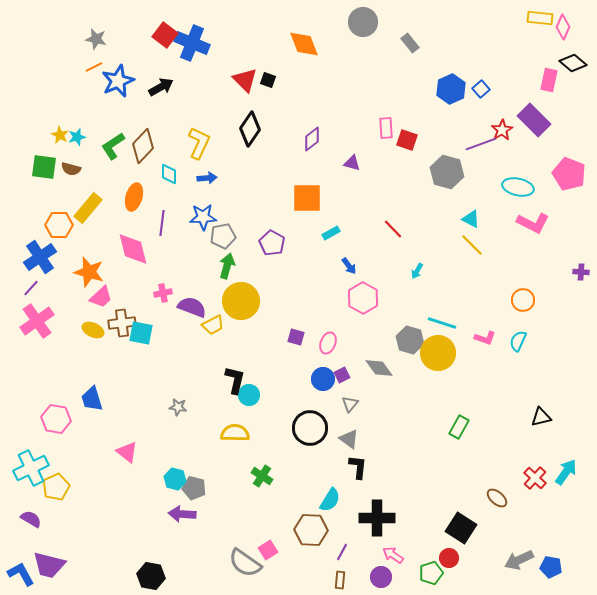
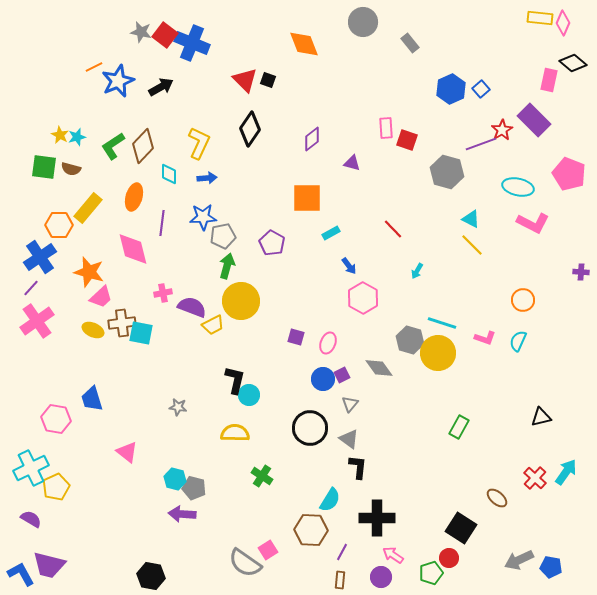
pink diamond at (563, 27): moved 4 px up
gray star at (96, 39): moved 45 px right, 7 px up
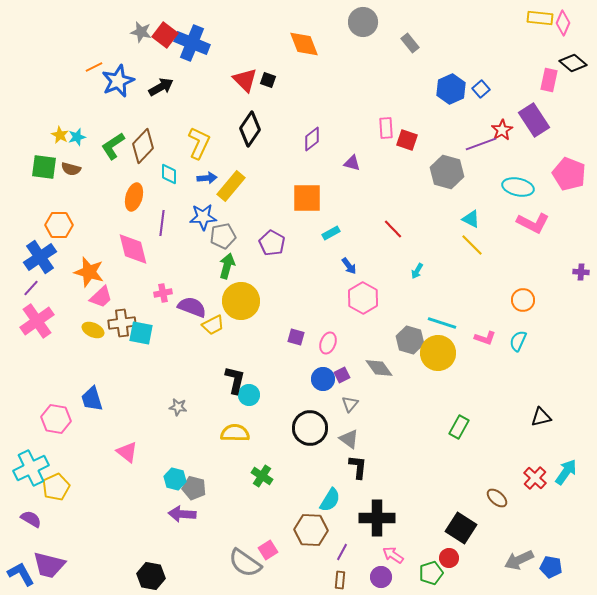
purple rectangle at (534, 120): rotated 12 degrees clockwise
yellow rectangle at (88, 208): moved 143 px right, 22 px up
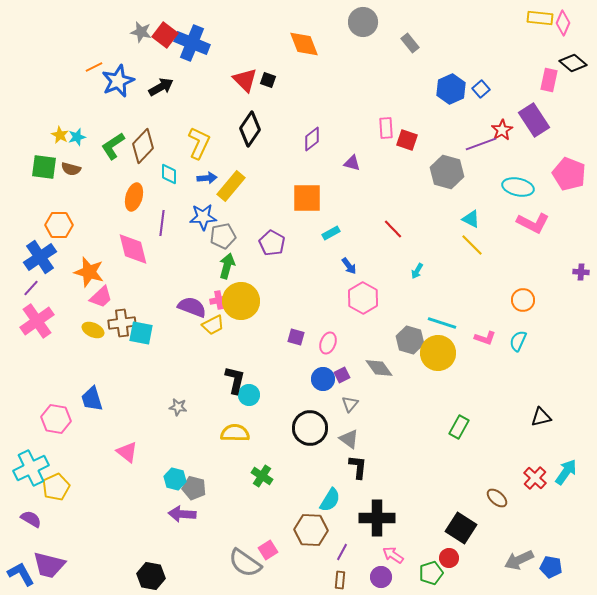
pink cross at (163, 293): moved 56 px right, 7 px down
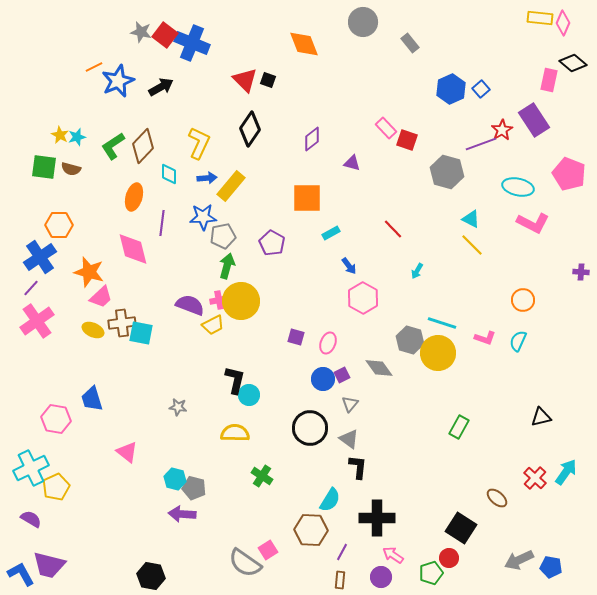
pink rectangle at (386, 128): rotated 40 degrees counterclockwise
purple semicircle at (192, 307): moved 2 px left, 2 px up
